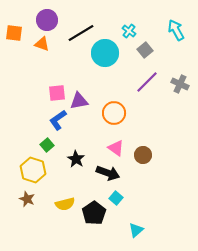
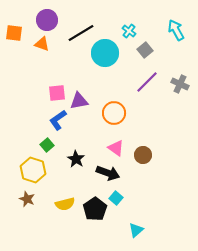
black pentagon: moved 1 px right, 4 px up
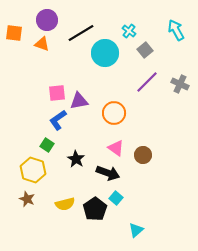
green square: rotated 16 degrees counterclockwise
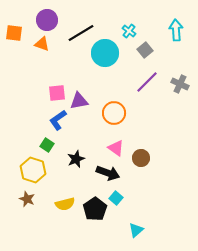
cyan arrow: rotated 25 degrees clockwise
brown circle: moved 2 px left, 3 px down
black star: rotated 18 degrees clockwise
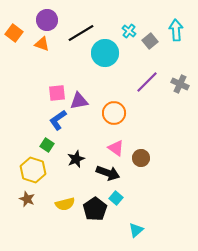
orange square: rotated 30 degrees clockwise
gray square: moved 5 px right, 9 px up
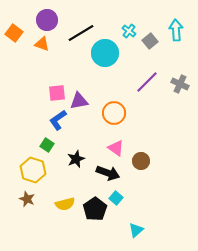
brown circle: moved 3 px down
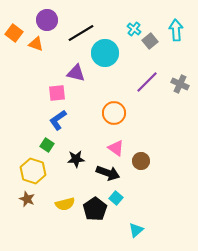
cyan cross: moved 5 px right, 2 px up
orange triangle: moved 6 px left
purple triangle: moved 3 px left, 28 px up; rotated 24 degrees clockwise
black star: rotated 18 degrees clockwise
yellow hexagon: moved 1 px down
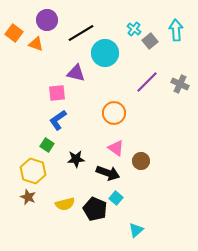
brown star: moved 1 px right, 2 px up
black pentagon: rotated 15 degrees counterclockwise
